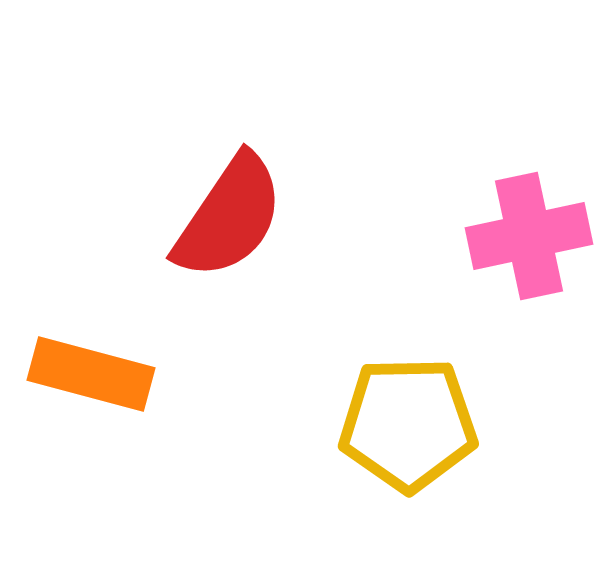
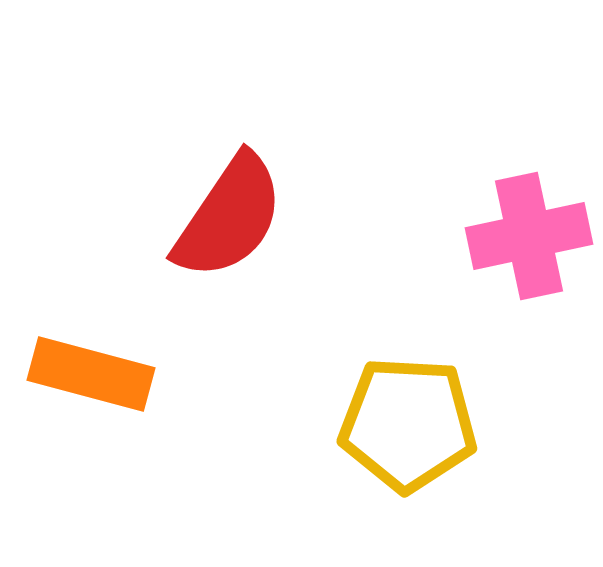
yellow pentagon: rotated 4 degrees clockwise
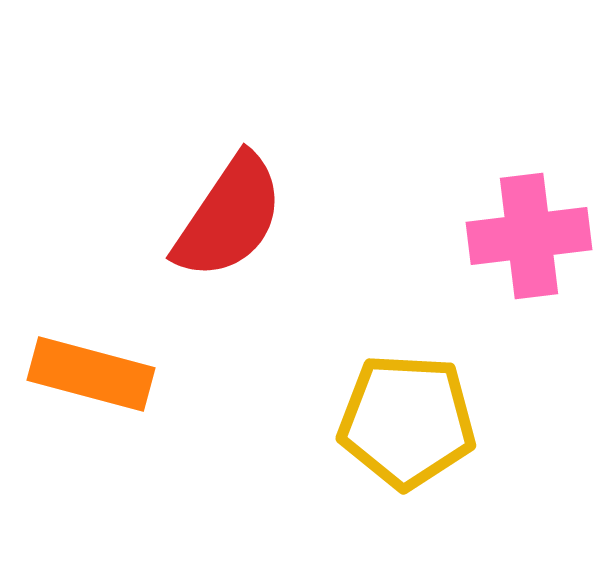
pink cross: rotated 5 degrees clockwise
yellow pentagon: moved 1 px left, 3 px up
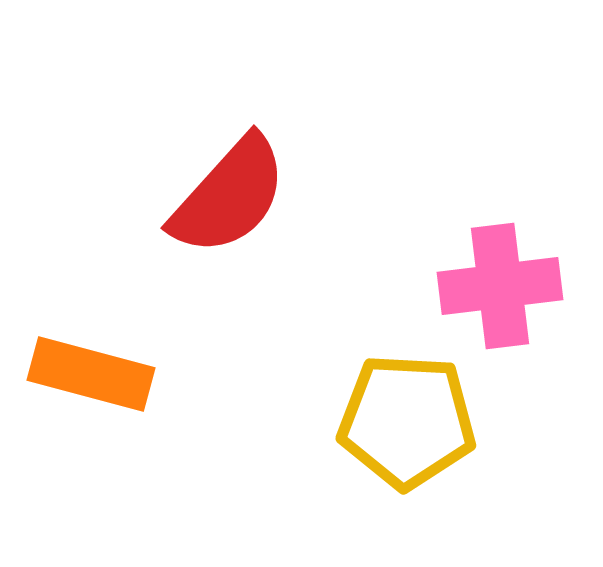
red semicircle: moved 21 px up; rotated 8 degrees clockwise
pink cross: moved 29 px left, 50 px down
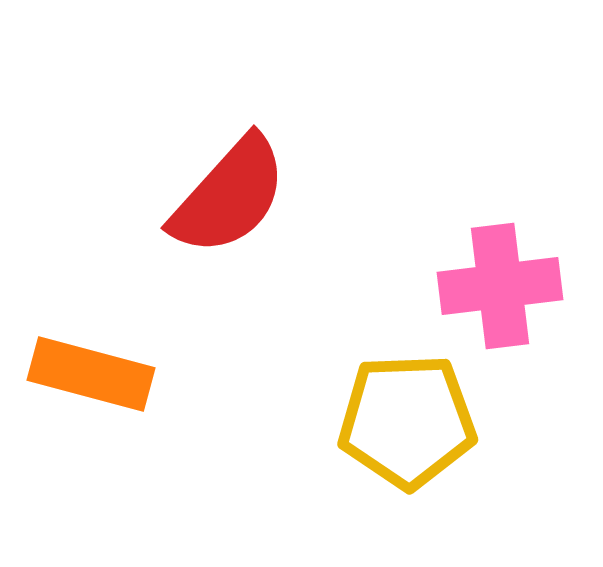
yellow pentagon: rotated 5 degrees counterclockwise
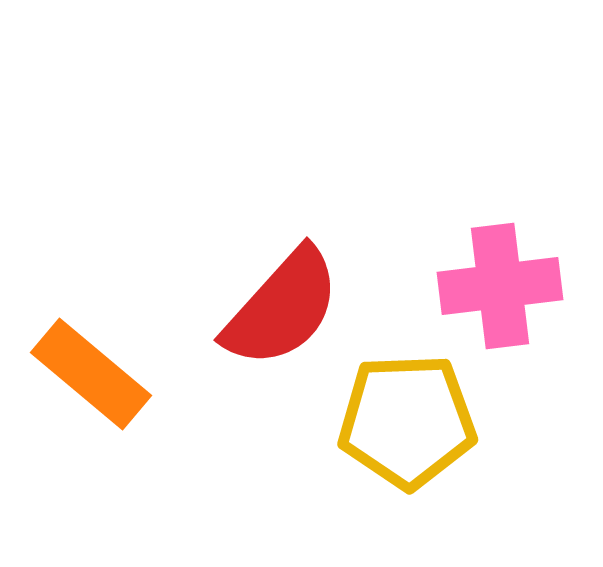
red semicircle: moved 53 px right, 112 px down
orange rectangle: rotated 25 degrees clockwise
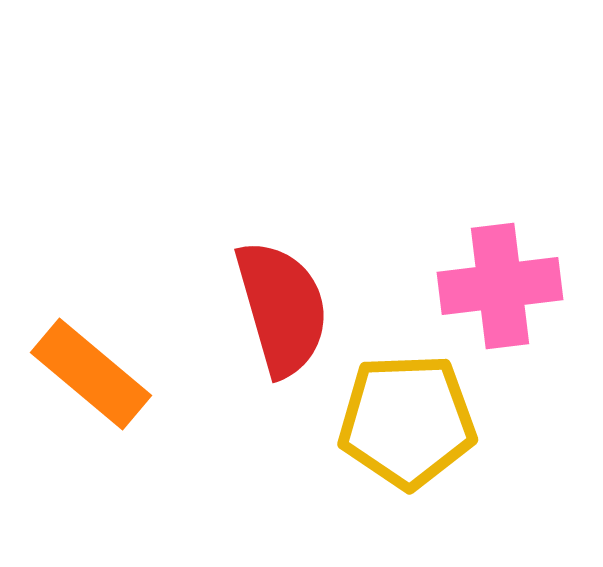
red semicircle: rotated 58 degrees counterclockwise
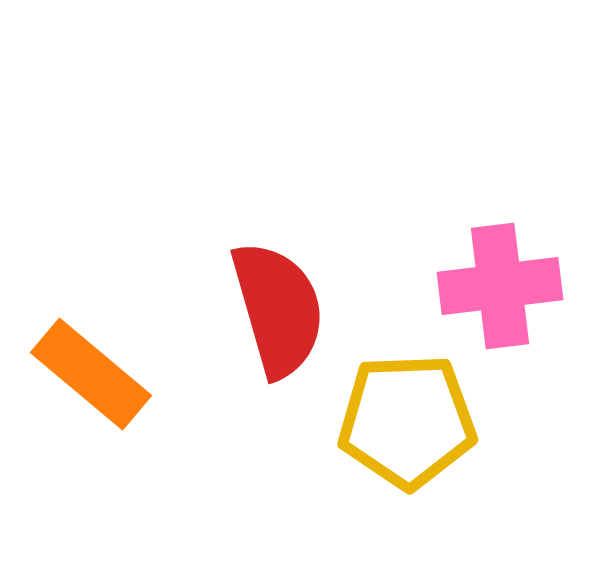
red semicircle: moved 4 px left, 1 px down
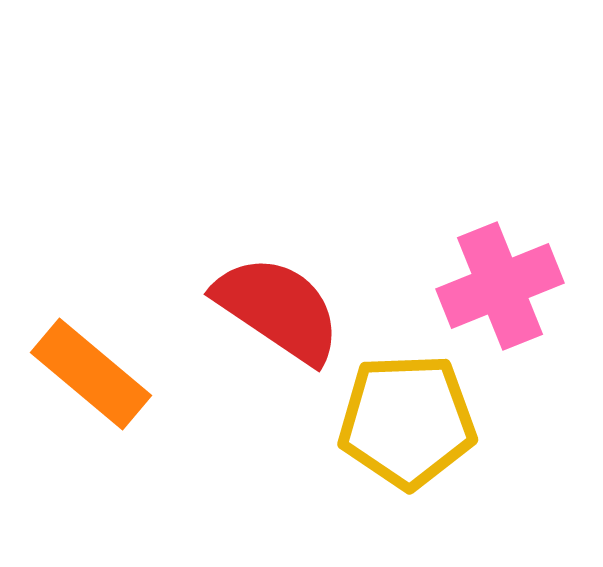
pink cross: rotated 15 degrees counterclockwise
red semicircle: rotated 40 degrees counterclockwise
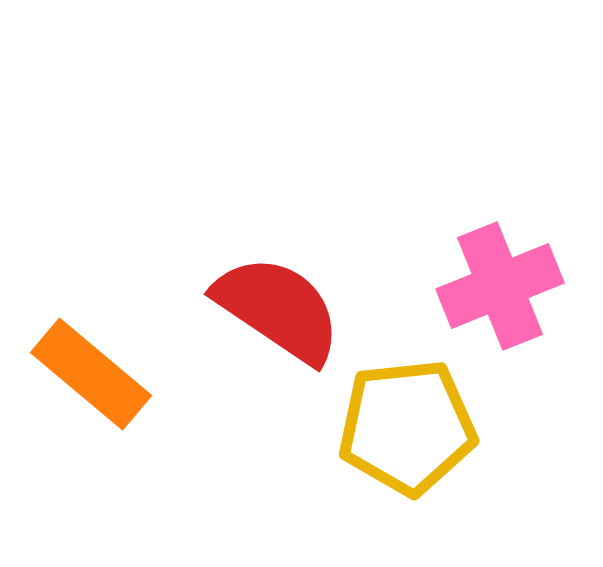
yellow pentagon: moved 6 px down; rotated 4 degrees counterclockwise
